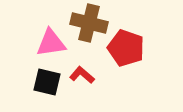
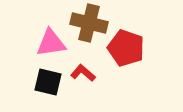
red L-shape: moved 1 px right, 2 px up
black square: moved 1 px right
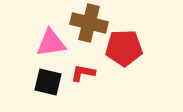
red pentagon: moved 2 px left; rotated 21 degrees counterclockwise
red L-shape: rotated 30 degrees counterclockwise
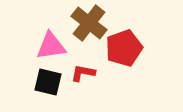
brown cross: rotated 24 degrees clockwise
pink triangle: moved 3 px down
red pentagon: rotated 18 degrees counterclockwise
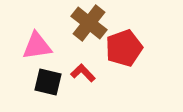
pink triangle: moved 14 px left
red L-shape: rotated 35 degrees clockwise
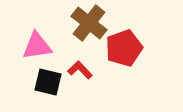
red L-shape: moved 3 px left, 3 px up
